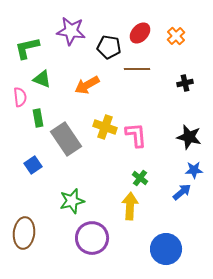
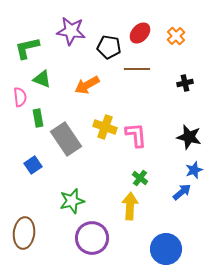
blue star: rotated 18 degrees counterclockwise
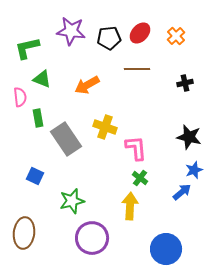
black pentagon: moved 9 px up; rotated 15 degrees counterclockwise
pink L-shape: moved 13 px down
blue square: moved 2 px right, 11 px down; rotated 30 degrees counterclockwise
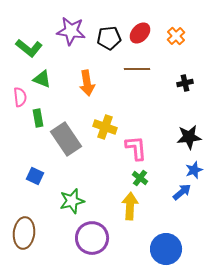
green L-shape: moved 2 px right; rotated 128 degrees counterclockwise
orange arrow: moved 2 px up; rotated 70 degrees counterclockwise
black star: rotated 20 degrees counterclockwise
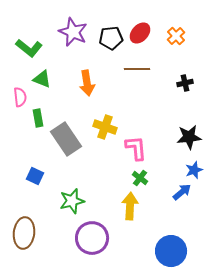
purple star: moved 2 px right, 1 px down; rotated 16 degrees clockwise
black pentagon: moved 2 px right
blue circle: moved 5 px right, 2 px down
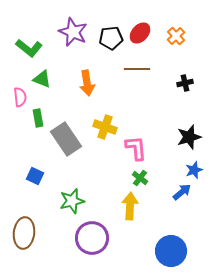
black star: rotated 10 degrees counterclockwise
